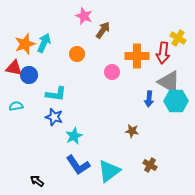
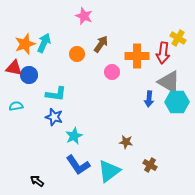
brown arrow: moved 2 px left, 14 px down
cyan hexagon: moved 1 px right, 1 px down
brown star: moved 6 px left, 11 px down
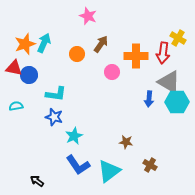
pink star: moved 4 px right
orange cross: moved 1 px left
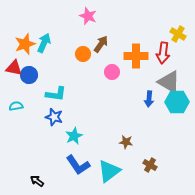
yellow cross: moved 4 px up
orange circle: moved 6 px right
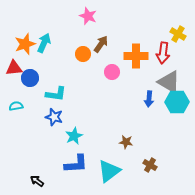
red triangle: rotated 18 degrees counterclockwise
blue circle: moved 1 px right, 3 px down
blue L-shape: moved 2 px left, 1 px up; rotated 60 degrees counterclockwise
